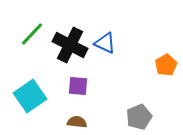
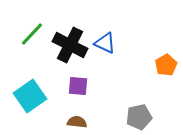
gray pentagon: rotated 10 degrees clockwise
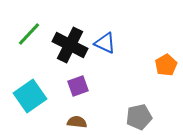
green line: moved 3 px left
purple square: rotated 25 degrees counterclockwise
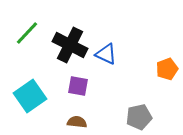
green line: moved 2 px left, 1 px up
blue triangle: moved 1 px right, 11 px down
orange pentagon: moved 1 px right, 4 px down; rotated 10 degrees clockwise
purple square: rotated 30 degrees clockwise
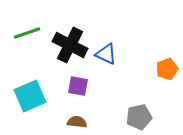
green line: rotated 28 degrees clockwise
cyan square: rotated 12 degrees clockwise
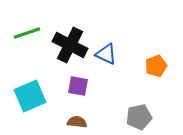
orange pentagon: moved 11 px left, 3 px up
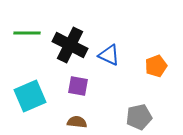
green line: rotated 20 degrees clockwise
blue triangle: moved 3 px right, 1 px down
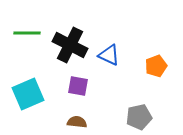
cyan square: moved 2 px left, 2 px up
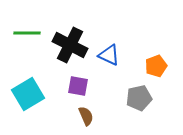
cyan square: rotated 8 degrees counterclockwise
gray pentagon: moved 19 px up
brown semicircle: moved 9 px right, 6 px up; rotated 60 degrees clockwise
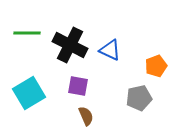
blue triangle: moved 1 px right, 5 px up
cyan square: moved 1 px right, 1 px up
